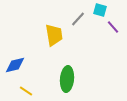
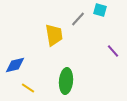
purple line: moved 24 px down
green ellipse: moved 1 px left, 2 px down
yellow line: moved 2 px right, 3 px up
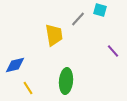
yellow line: rotated 24 degrees clockwise
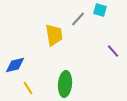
green ellipse: moved 1 px left, 3 px down
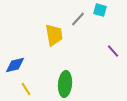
yellow line: moved 2 px left, 1 px down
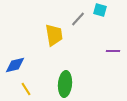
purple line: rotated 48 degrees counterclockwise
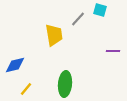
yellow line: rotated 72 degrees clockwise
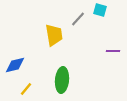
green ellipse: moved 3 px left, 4 px up
